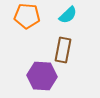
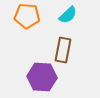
purple hexagon: moved 1 px down
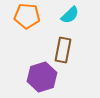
cyan semicircle: moved 2 px right
purple hexagon: rotated 20 degrees counterclockwise
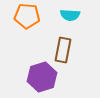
cyan semicircle: rotated 48 degrees clockwise
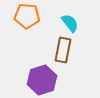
cyan semicircle: moved 8 px down; rotated 132 degrees counterclockwise
purple hexagon: moved 3 px down
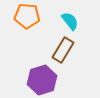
cyan semicircle: moved 2 px up
brown rectangle: rotated 20 degrees clockwise
